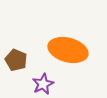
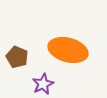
brown pentagon: moved 1 px right, 3 px up
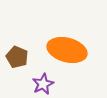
orange ellipse: moved 1 px left
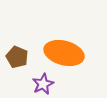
orange ellipse: moved 3 px left, 3 px down
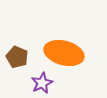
purple star: moved 1 px left, 1 px up
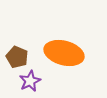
purple star: moved 12 px left, 2 px up
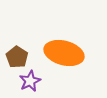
brown pentagon: rotated 10 degrees clockwise
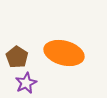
purple star: moved 4 px left, 2 px down
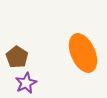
orange ellipse: moved 19 px right; rotated 51 degrees clockwise
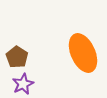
purple star: moved 3 px left, 1 px down
